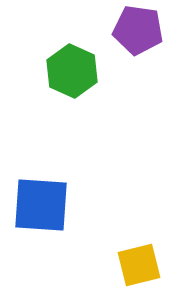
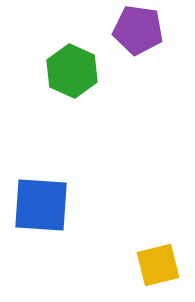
yellow square: moved 19 px right
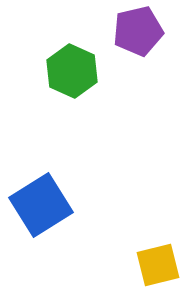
purple pentagon: moved 1 px down; rotated 21 degrees counterclockwise
blue square: rotated 36 degrees counterclockwise
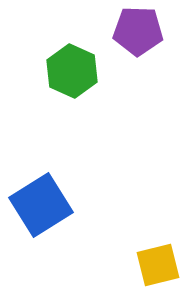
purple pentagon: rotated 15 degrees clockwise
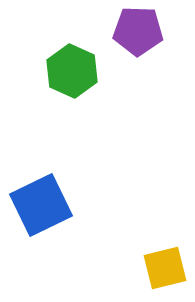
blue square: rotated 6 degrees clockwise
yellow square: moved 7 px right, 3 px down
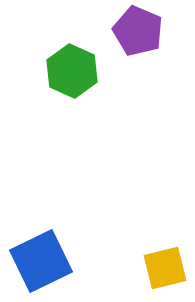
purple pentagon: rotated 21 degrees clockwise
blue square: moved 56 px down
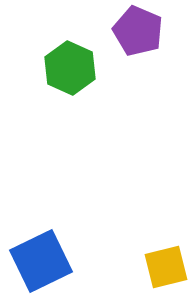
green hexagon: moved 2 px left, 3 px up
yellow square: moved 1 px right, 1 px up
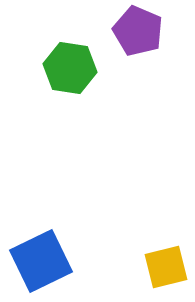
green hexagon: rotated 15 degrees counterclockwise
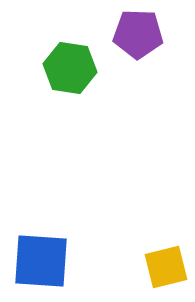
purple pentagon: moved 3 px down; rotated 21 degrees counterclockwise
blue square: rotated 30 degrees clockwise
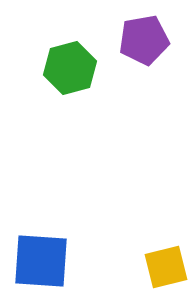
purple pentagon: moved 6 px right, 6 px down; rotated 12 degrees counterclockwise
green hexagon: rotated 24 degrees counterclockwise
